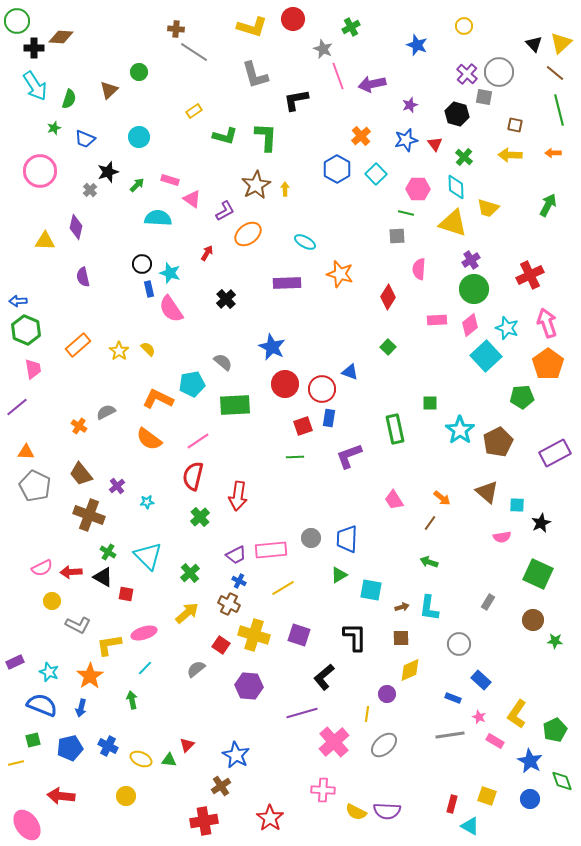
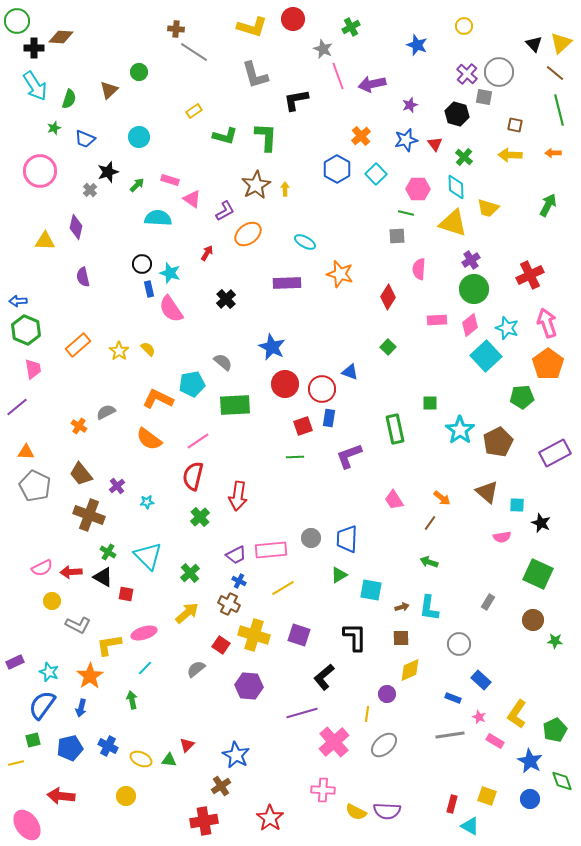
black star at (541, 523): rotated 24 degrees counterclockwise
blue semicircle at (42, 705): rotated 76 degrees counterclockwise
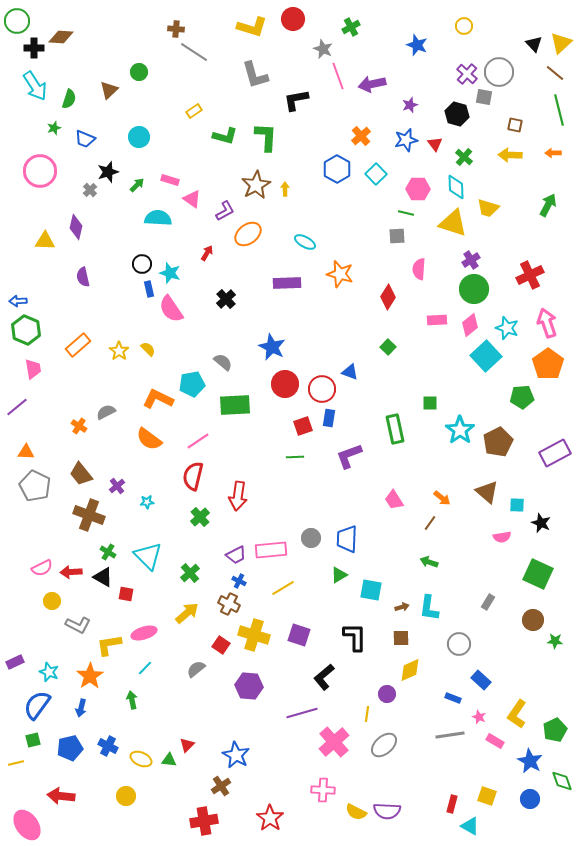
blue semicircle at (42, 705): moved 5 px left
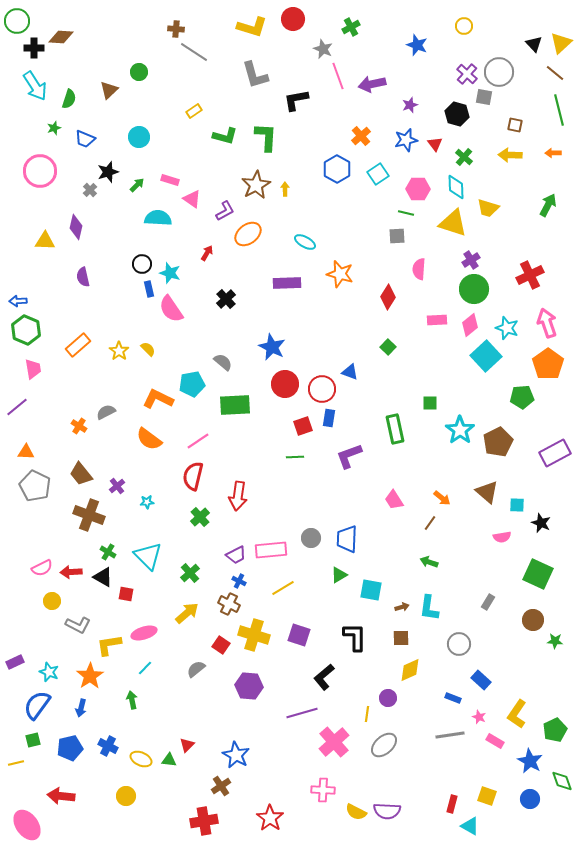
cyan square at (376, 174): moved 2 px right; rotated 10 degrees clockwise
purple circle at (387, 694): moved 1 px right, 4 px down
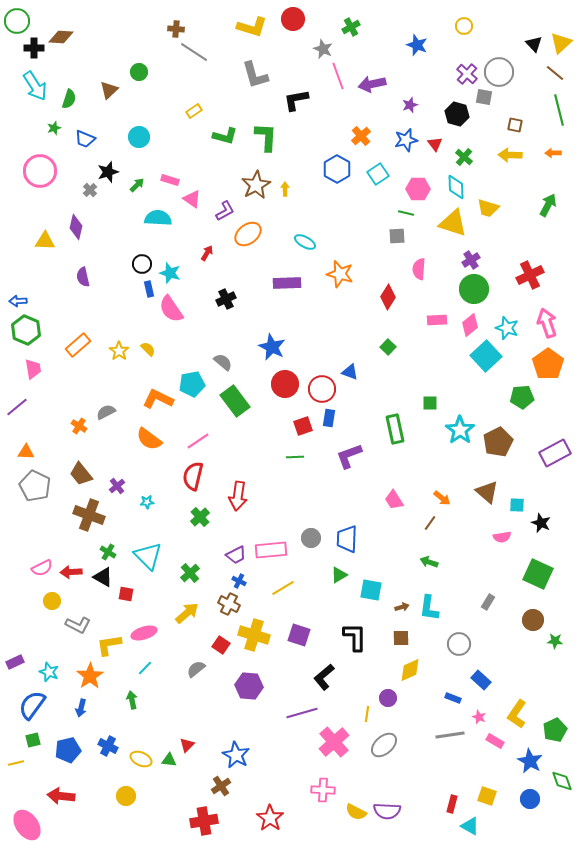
black cross at (226, 299): rotated 18 degrees clockwise
green rectangle at (235, 405): moved 4 px up; rotated 56 degrees clockwise
blue semicircle at (37, 705): moved 5 px left
blue pentagon at (70, 748): moved 2 px left, 2 px down
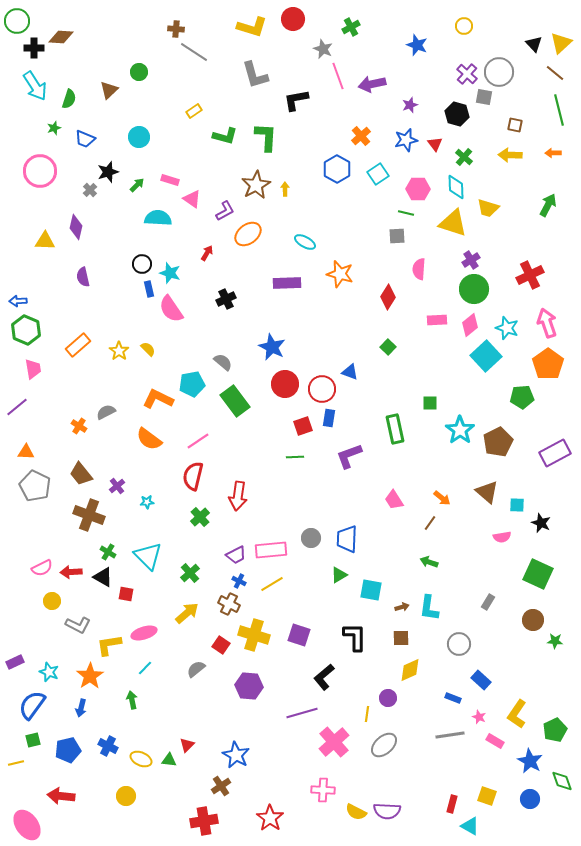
yellow line at (283, 588): moved 11 px left, 4 px up
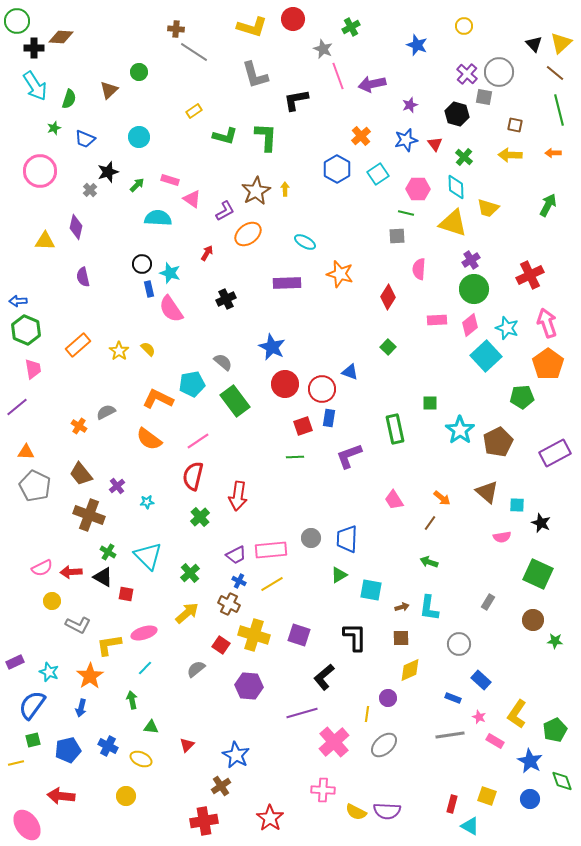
brown star at (256, 185): moved 6 px down
green triangle at (169, 760): moved 18 px left, 33 px up
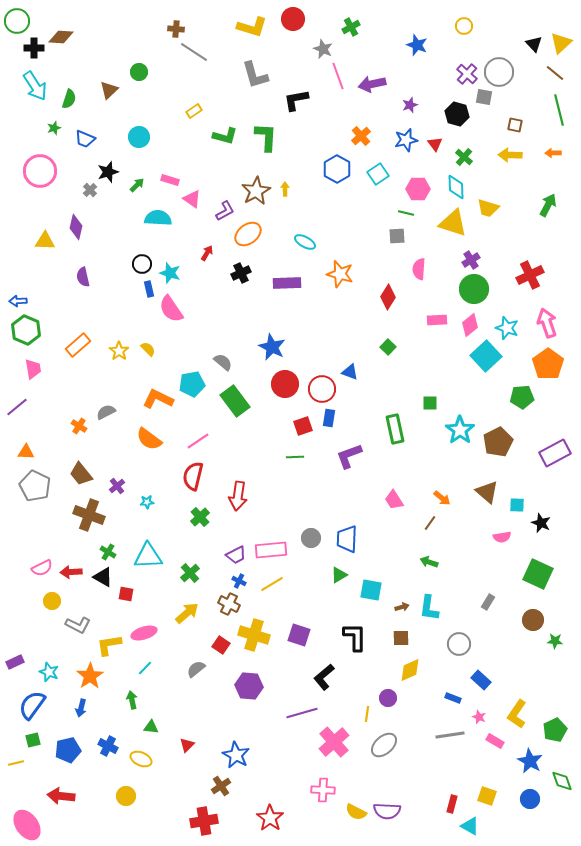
black cross at (226, 299): moved 15 px right, 26 px up
cyan triangle at (148, 556): rotated 48 degrees counterclockwise
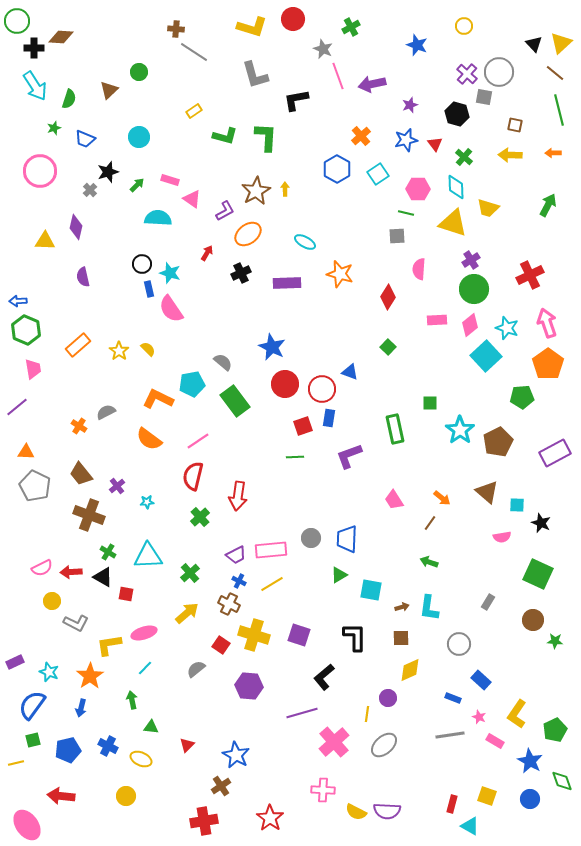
gray L-shape at (78, 625): moved 2 px left, 2 px up
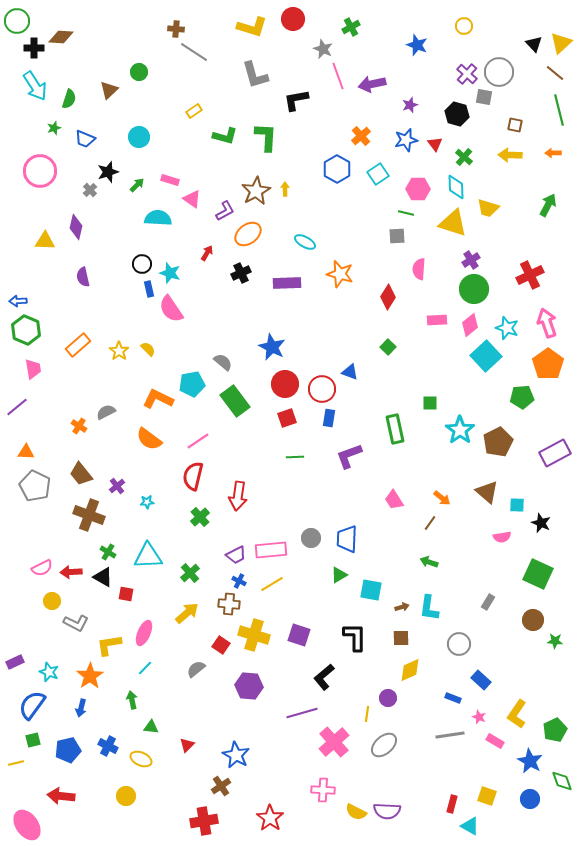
red square at (303, 426): moved 16 px left, 8 px up
brown cross at (229, 604): rotated 20 degrees counterclockwise
pink ellipse at (144, 633): rotated 50 degrees counterclockwise
